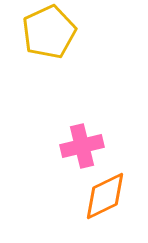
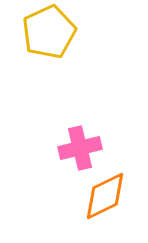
pink cross: moved 2 px left, 2 px down
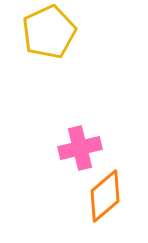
orange diamond: rotated 14 degrees counterclockwise
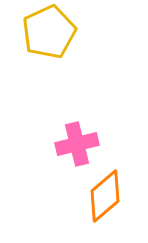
pink cross: moved 3 px left, 4 px up
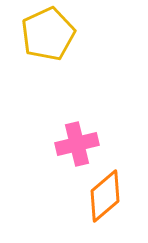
yellow pentagon: moved 1 px left, 2 px down
